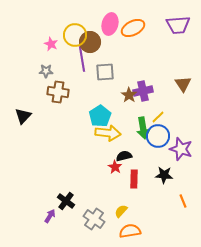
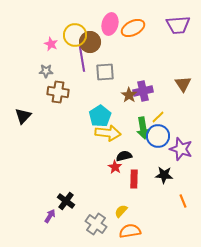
gray cross: moved 2 px right, 5 px down
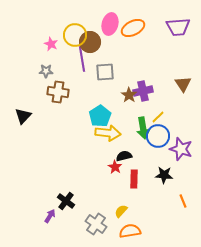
purple trapezoid: moved 2 px down
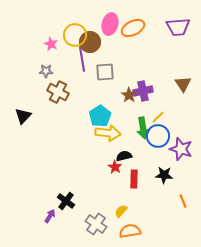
brown cross: rotated 20 degrees clockwise
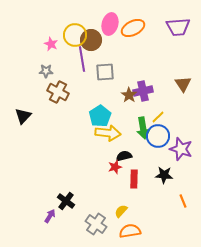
brown circle: moved 1 px right, 2 px up
red star: rotated 24 degrees clockwise
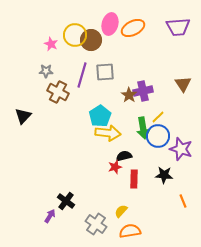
purple line: moved 16 px down; rotated 25 degrees clockwise
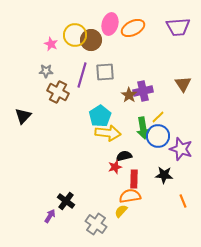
orange semicircle: moved 35 px up
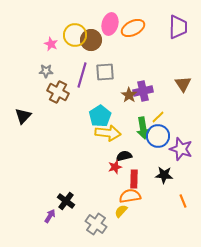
purple trapezoid: rotated 85 degrees counterclockwise
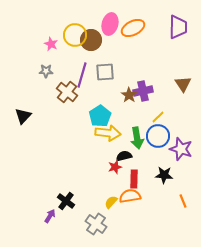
brown cross: moved 9 px right; rotated 10 degrees clockwise
green arrow: moved 6 px left, 10 px down
yellow semicircle: moved 10 px left, 9 px up
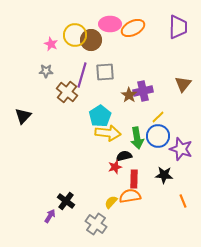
pink ellipse: rotated 75 degrees clockwise
brown triangle: rotated 12 degrees clockwise
